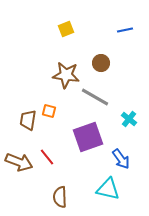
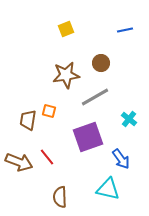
brown star: rotated 16 degrees counterclockwise
gray line: rotated 60 degrees counterclockwise
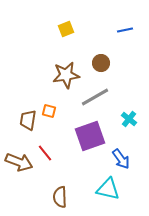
purple square: moved 2 px right, 1 px up
red line: moved 2 px left, 4 px up
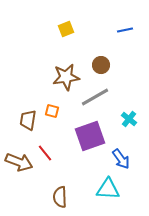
brown circle: moved 2 px down
brown star: moved 2 px down
orange square: moved 3 px right
cyan triangle: rotated 10 degrees counterclockwise
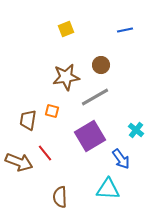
cyan cross: moved 7 px right, 11 px down
purple square: rotated 12 degrees counterclockwise
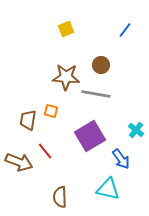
blue line: rotated 42 degrees counterclockwise
brown star: rotated 12 degrees clockwise
gray line: moved 1 px right, 3 px up; rotated 40 degrees clockwise
orange square: moved 1 px left
red line: moved 2 px up
cyan triangle: rotated 10 degrees clockwise
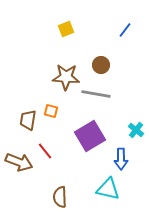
blue arrow: rotated 35 degrees clockwise
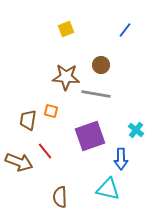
purple square: rotated 12 degrees clockwise
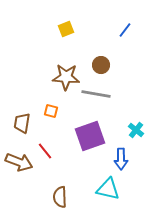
brown trapezoid: moved 6 px left, 3 px down
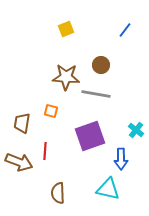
red line: rotated 42 degrees clockwise
brown semicircle: moved 2 px left, 4 px up
